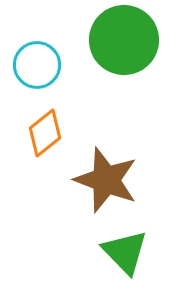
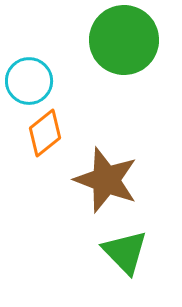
cyan circle: moved 8 px left, 16 px down
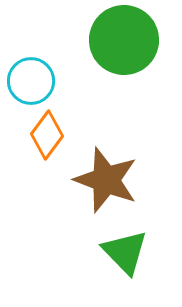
cyan circle: moved 2 px right
orange diamond: moved 2 px right, 2 px down; rotated 15 degrees counterclockwise
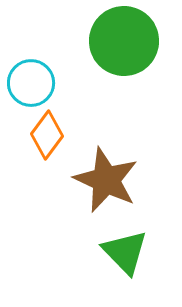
green circle: moved 1 px down
cyan circle: moved 2 px down
brown star: rotated 4 degrees clockwise
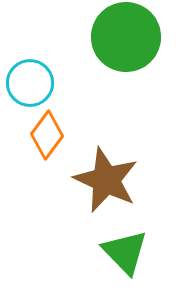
green circle: moved 2 px right, 4 px up
cyan circle: moved 1 px left
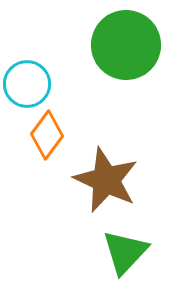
green circle: moved 8 px down
cyan circle: moved 3 px left, 1 px down
green triangle: rotated 27 degrees clockwise
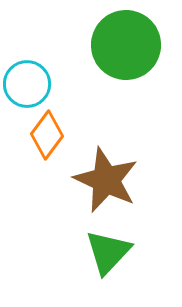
green triangle: moved 17 px left
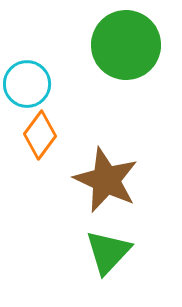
orange diamond: moved 7 px left
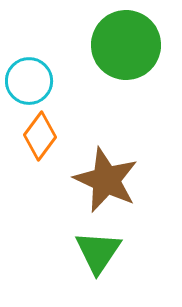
cyan circle: moved 2 px right, 3 px up
orange diamond: moved 1 px down
green triangle: moved 10 px left; rotated 9 degrees counterclockwise
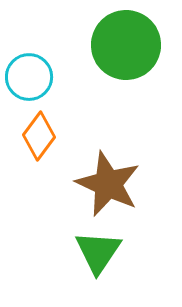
cyan circle: moved 4 px up
orange diamond: moved 1 px left
brown star: moved 2 px right, 4 px down
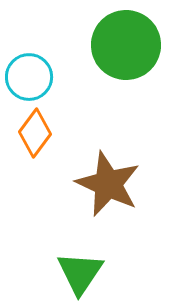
orange diamond: moved 4 px left, 3 px up
green triangle: moved 18 px left, 21 px down
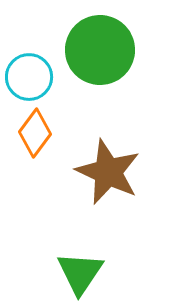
green circle: moved 26 px left, 5 px down
brown star: moved 12 px up
